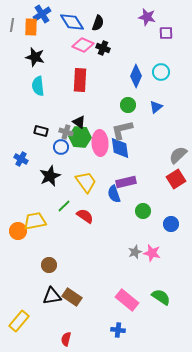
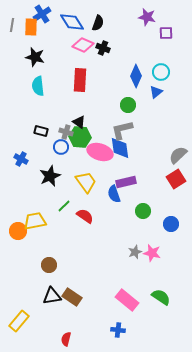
blue triangle at (156, 107): moved 15 px up
pink ellipse at (100, 143): moved 9 px down; rotated 70 degrees counterclockwise
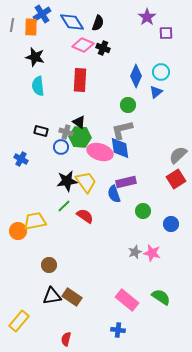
purple star at (147, 17): rotated 24 degrees clockwise
black star at (50, 176): moved 17 px right, 5 px down; rotated 15 degrees clockwise
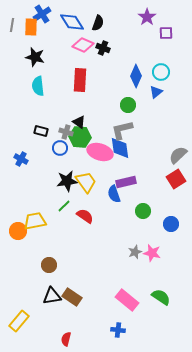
blue circle at (61, 147): moved 1 px left, 1 px down
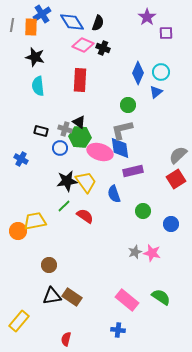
blue diamond at (136, 76): moved 2 px right, 3 px up
gray cross at (66, 132): moved 1 px left, 3 px up
purple rectangle at (126, 182): moved 7 px right, 11 px up
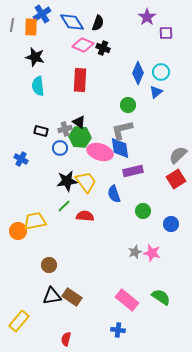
gray cross at (65, 129): rotated 32 degrees counterclockwise
red semicircle at (85, 216): rotated 30 degrees counterclockwise
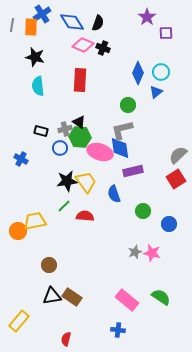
blue circle at (171, 224): moved 2 px left
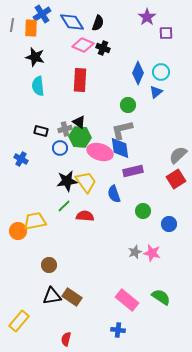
orange rectangle at (31, 27): moved 1 px down
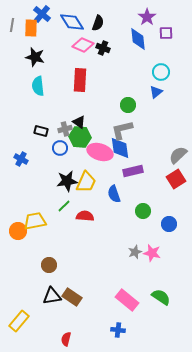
blue cross at (42, 14): rotated 18 degrees counterclockwise
blue diamond at (138, 73): moved 34 px up; rotated 30 degrees counterclockwise
yellow trapezoid at (86, 182): rotated 60 degrees clockwise
